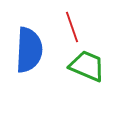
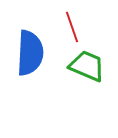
blue semicircle: moved 1 px right, 3 px down
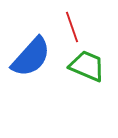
blue semicircle: moved 1 px right, 4 px down; rotated 39 degrees clockwise
